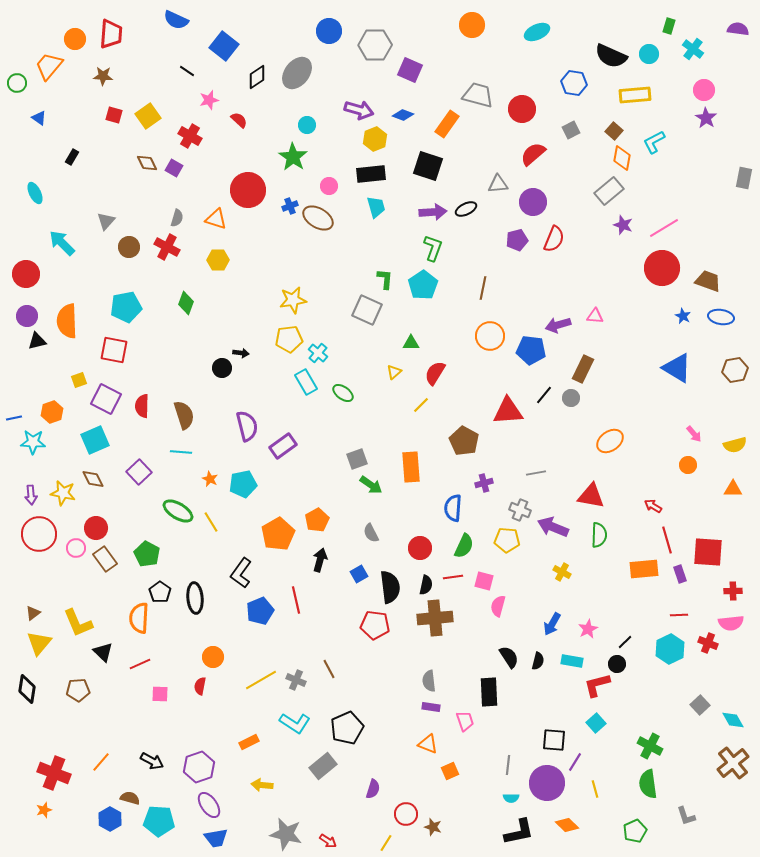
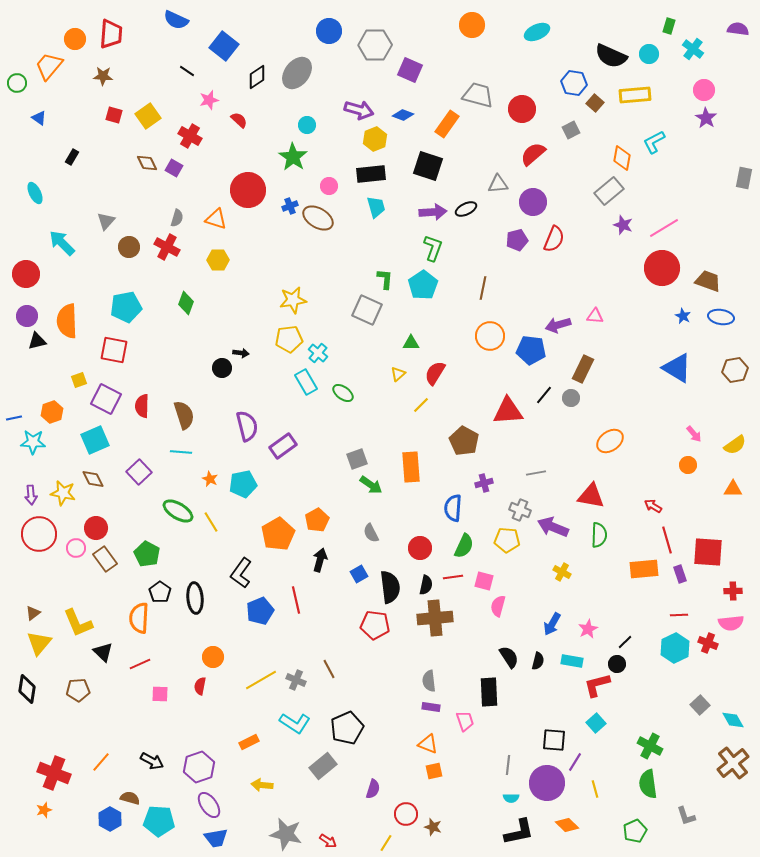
brown square at (614, 131): moved 19 px left, 28 px up
yellow triangle at (394, 372): moved 4 px right, 2 px down
yellow semicircle at (735, 445): rotated 20 degrees counterclockwise
cyan hexagon at (670, 649): moved 5 px right, 1 px up
orange square at (450, 771): moved 16 px left; rotated 12 degrees clockwise
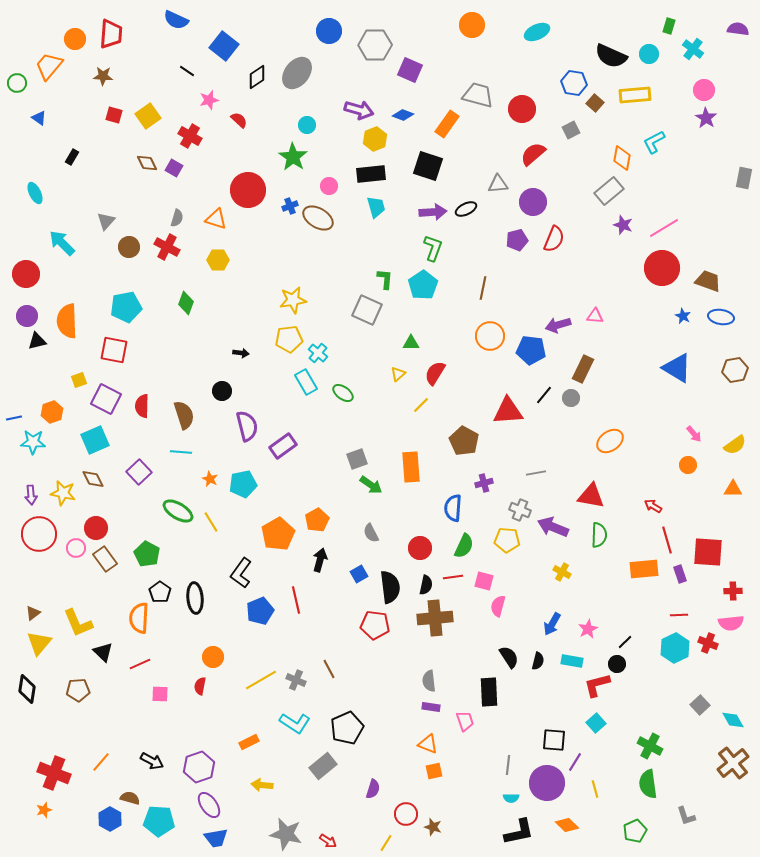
black circle at (222, 368): moved 23 px down
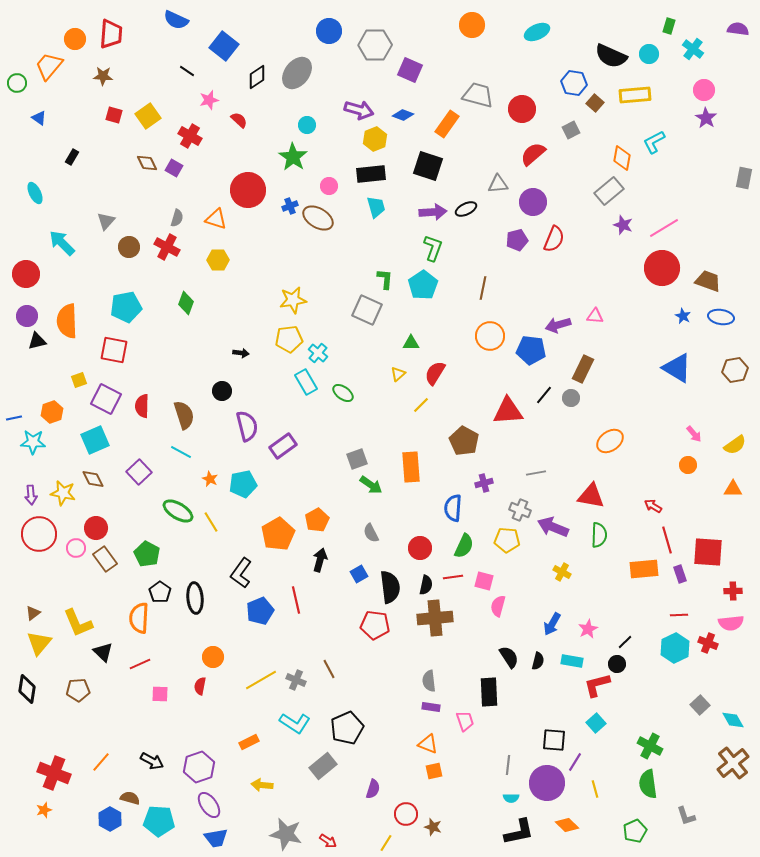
cyan line at (181, 452): rotated 25 degrees clockwise
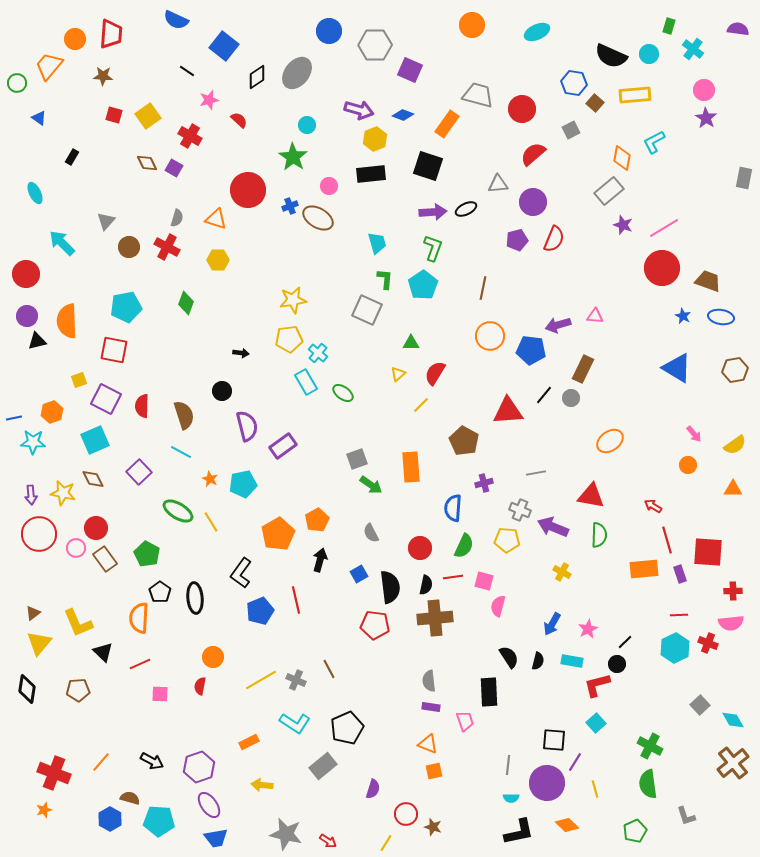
cyan trapezoid at (376, 207): moved 1 px right, 36 px down
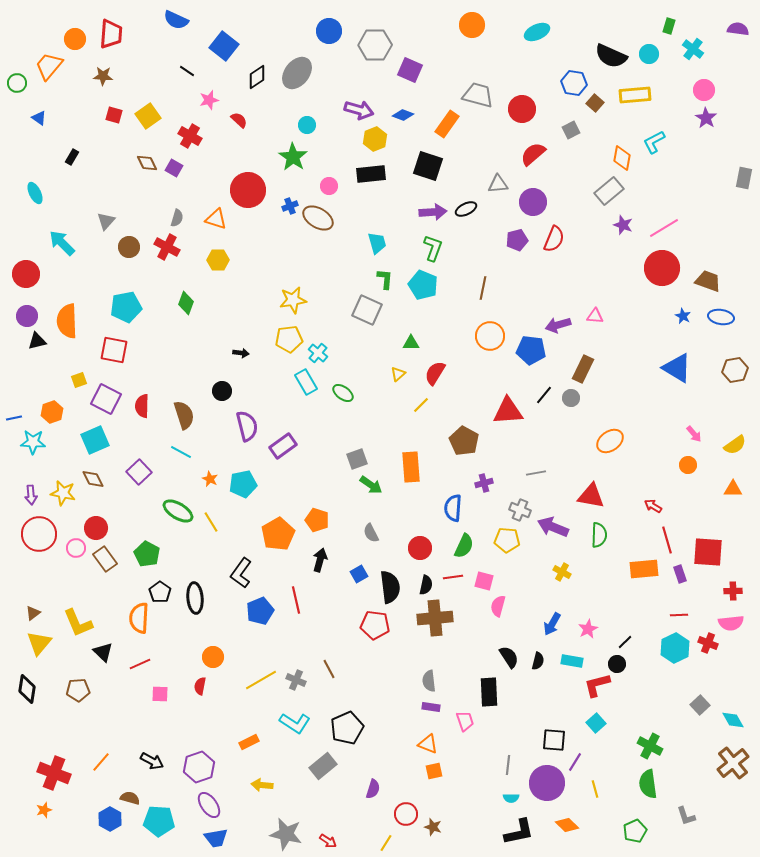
cyan pentagon at (423, 285): rotated 16 degrees counterclockwise
orange pentagon at (317, 520): rotated 25 degrees counterclockwise
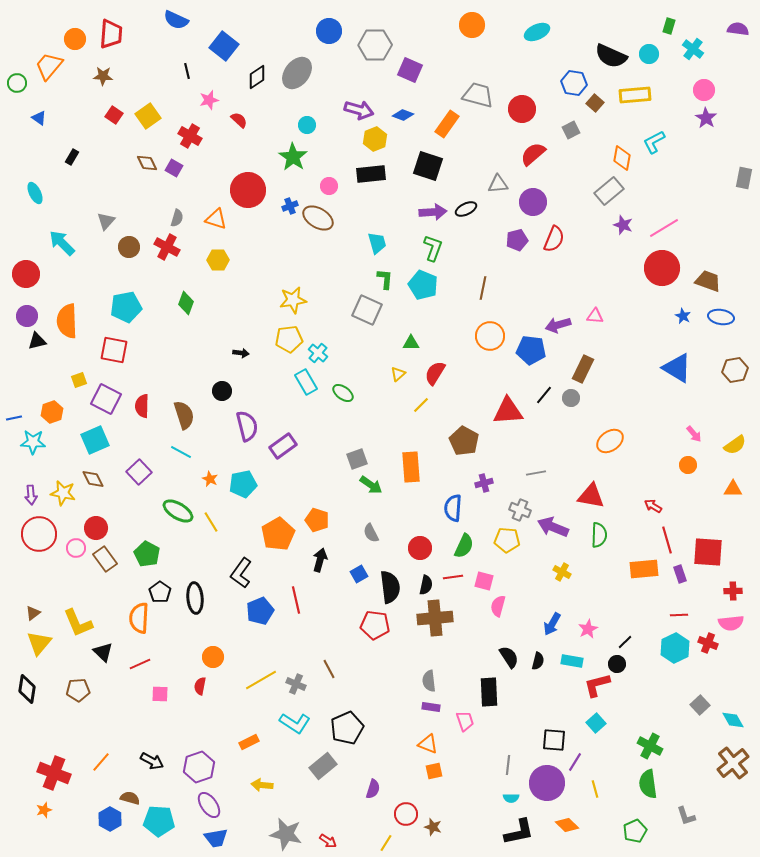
black line at (187, 71): rotated 42 degrees clockwise
red square at (114, 115): rotated 18 degrees clockwise
gray cross at (296, 680): moved 4 px down
